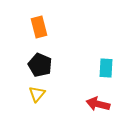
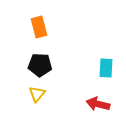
black pentagon: rotated 20 degrees counterclockwise
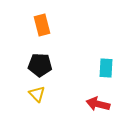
orange rectangle: moved 3 px right, 2 px up
yellow triangle: rotated 24 degrees counterclockwise
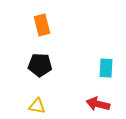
yellow triangle: moved 12 px down; rotated 36 degrees counterclockwise
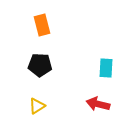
yellow triangle: rotated 42 degrees counterclockwise
